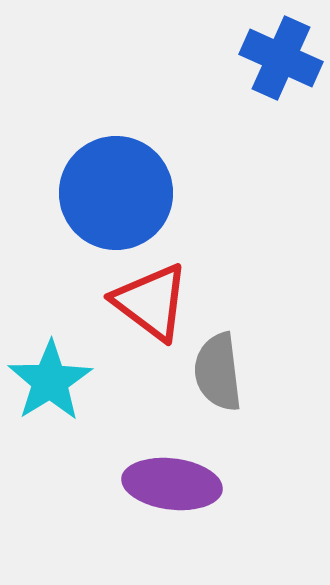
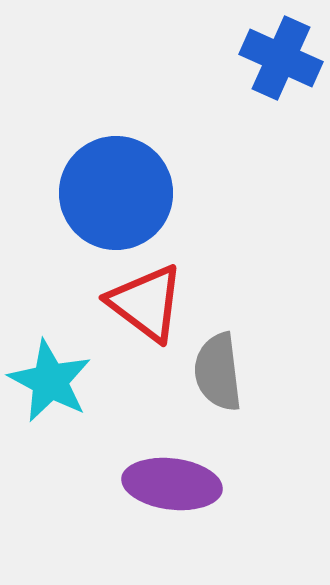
red triangle: moved 5 px left, 1 px down
cyan star: rotated 12 degrees counterclockwise
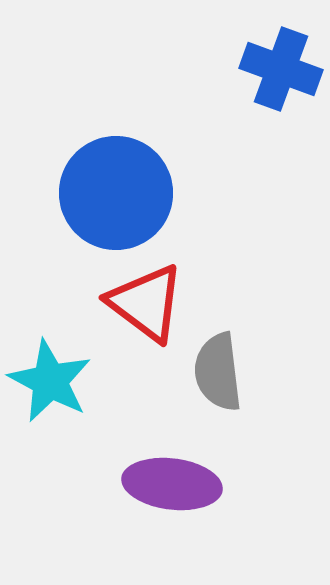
blue cross: moved 11 px down; rotated 4 degrees counterclockwise
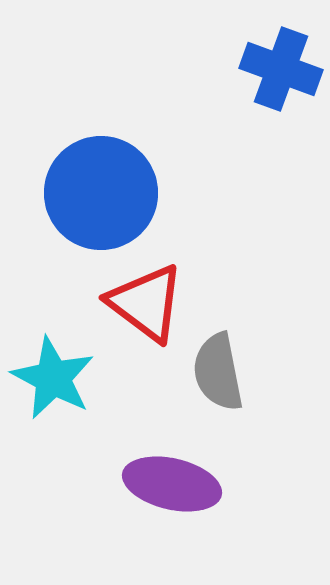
blue circle: moved 15 px left
gray semicircle: rotated 4 degrees counterclockwise
cyan star: moved 3 px right, 3 px up
purple ellipse: rotated 6 degrees clockwise
